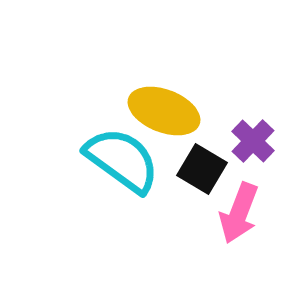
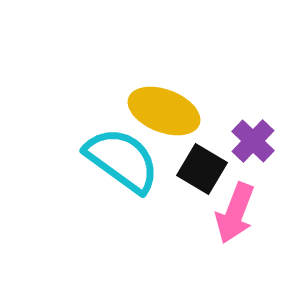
pink arrow: moved 4 px left
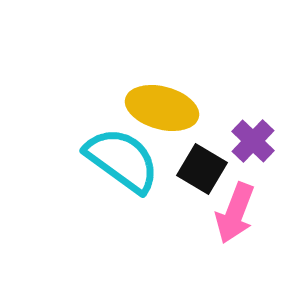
yellow ellipse: moved 2 px left, 3 px up; rotated 6 degrees counterclockwise
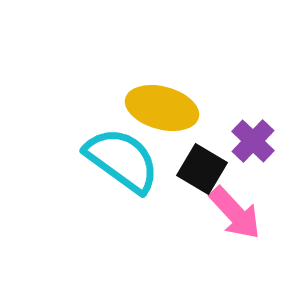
pink arrow: rotated 64 degrees counterclockwise
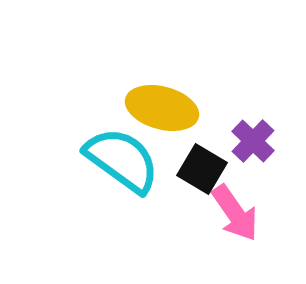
pink arrow: rotated 8 degrees clockwise
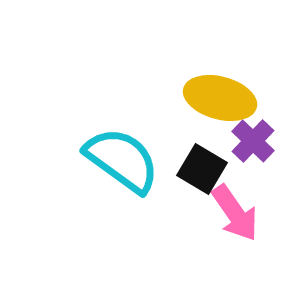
yellow ellipse: moved 58 px right, 10 px up
